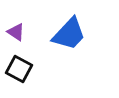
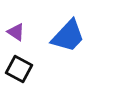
blue trapezoid: moved 1 px left, 2 px down
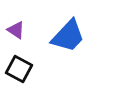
purple triangle: moved 2 px up
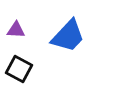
purple triangle: rotated 30 degrees counterclockwise
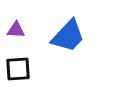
black square: moved 1 px left; rotated 32 degrees counterclockwise
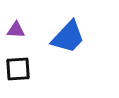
blue trapezoid: moved 1 px down
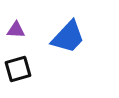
black square: rotated 12 degrees counterclockwise
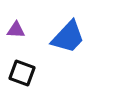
black square: moved 4 px right, 4 px down; rotated 36 degrees clockwise
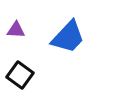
black square: moved 2 px left, 2 px down; rotated 16 degrees clockwise
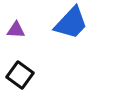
blue trapezoid: moved 3 px right, 14 px up
